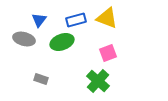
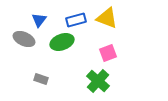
gray ellipse: rotated 10 degrees clockwise
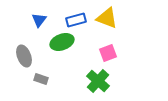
gray ellipse: moved 17 px down; rotated 45 degrees clockwise
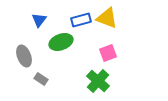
blue rectangle: moved 5 px right
green ellipse: moved 1 px left
gray rectangle: rotated 16 degrees clockwise
